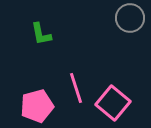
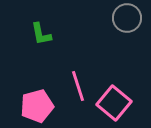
gray circle: moved 3 px left
pink line: moved 2 px right, 2 px up
pink square: moved 1 px right
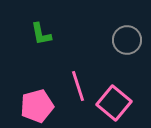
gray circle: moved 22 px down
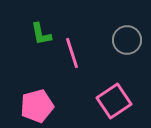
pink line: moved 6 px left, 33 px up
pink square: moved 2 px up; rotated 16 degrees clockwise
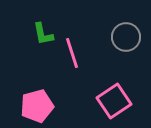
green L-shape: moved 2 px right
gray circle: moved 1 px left, 3 px up
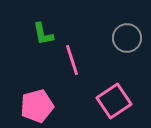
gray circle: moved 1 px right, 1 px down
pink line: moved 7 px down
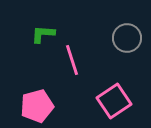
green L-shape: rotated 105 degrees clockwise
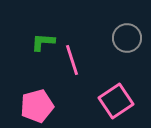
green L-shape: moved 8 px down
pink square: moved 2 px right
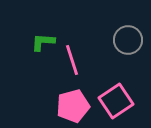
gray circle: moved 1 px right, 2 px down
pink pentagon: moved 36 px right
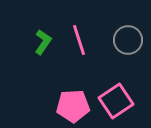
green L-shape: rotated 120 degrees clockwise
pink line: moved 7 px right, 20 px up
pink pentagon: rotated 12 degrees clockwise
